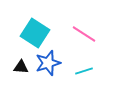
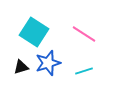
cyan square: moved 1 px left, 1 px up
black triangle: rotated 21 degrees counterclockwise
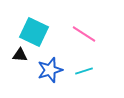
cyan square: rotated 8 degrees counterclockwise
blue star: moved 2 px right, 7 px down
black triangle: moved 1 px left, 12 px up; rotated 21 degrees clockwise
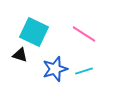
black triangle: rotated 14 degrees clockwise
blue star: moved 5 px right, 1 px up
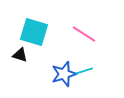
cyan square: rotated 8 degrees counterclockwise
blue star: moved 9 px right, 5 px down
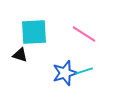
cyan square: rotated 20 degrees counterclockwise
blue star: moved 1 px right, 1 px up
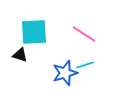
cyan line: moved 1 px right, 6 px up
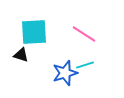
black triangle: moved 1 px right
